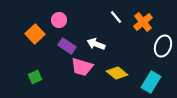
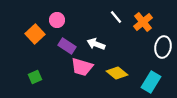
pink circle: moved 2 px left
white ellipse: moved 1 px down; rotated 10 degrees counterclockwise
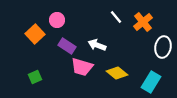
white arrow: moved 1 px right, 1 px down
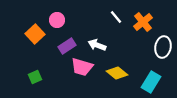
purple rectangle: rotated 66 degrees counterclockwise
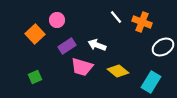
orange cross: moved 1 px left; rotated 30 degrees counterclockwise
white ellipse: rotated 50 degrees clockwise
yellow diamond: moved 1 px right, 2 px up
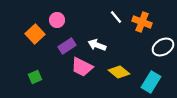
pink trapezoid: rotated 10 degrees clockwise
yellow diamond: moved 1 px right, 1 px down
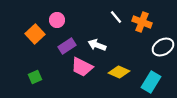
yellow diamond: rotated 15 degrees counterclockwise
